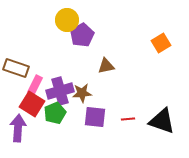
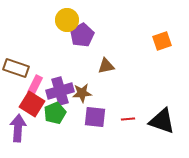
orange square: moved 1 px right, 2 px up; rotated 12 degrees clockwise
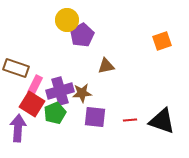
red line: moved 2 px right, 1 px down
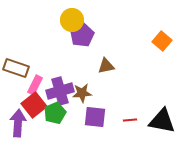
yellow circle: moved 5 px right
orange square: rotated 30 degrees counterclockwise
red square: moved 2 px right, 1 px down; rotated 20 degrees clockwise
black triangle: rotated 8 degrees counterclockwise
purple arrow: moved 5 px up
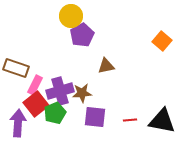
yellow circle: moved 1 px left, 4 px up
red square: moved 2 px right, 1 px up
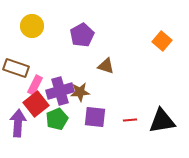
yellow circle: moved 39 px left, 10 px down
brown triangle: rotated 30 degrees clockwise
brown star: moved 2 px left, 1 px up
green pentagon: moved 2 px right, 6 px down
black triangle: rotated 20 degrees counterclockwise
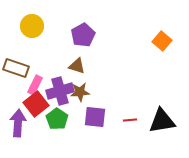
purple pentagon: moved 1 px right
brown triangle: moved 29 px left
green pentagon: rotated 15 degrees counterclockwise
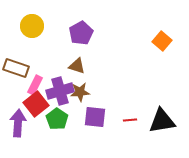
purple pentagon: moved 2 px left, 2 px up
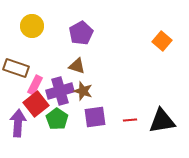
brown star: moved 3 px right, 1 px up; rotated 24 degrees clockwise
purple square: rotated 15 degrees counterclockwise
